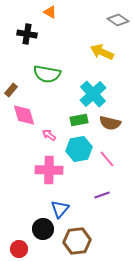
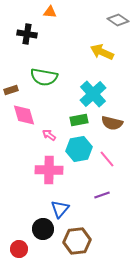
orange triangle: rotated 24 degrees counterclockwise
green semicircle: moved 3 px left, 3 px down
brown rectangle: rotated 32 degrees clockwise
brown semicircle: moved 2 px right
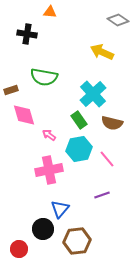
green rectangle: rotated 66 degrees clockwise
pink cross: rotated 12 degrees counterclockwise
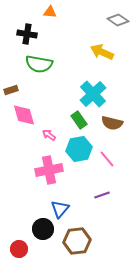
green semicircle: moved 5 px left, 13 px up
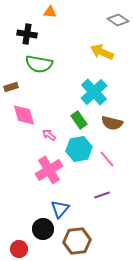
brown rectangle: moved 3 px up
cyan cross: moved 1 px right, 2 px up
pink cross: rotated 20 degrees counterclockwise
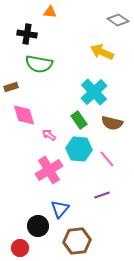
cyan hexagon: rotated 15 degrees clockwise
black circle: moved 5 px left, 3 px up
red circle: moved 1 px right, 1 px up
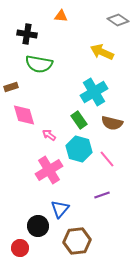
orange triangle: moved 11 px right, 4 px down
cyan cross: rotated 12 degrees clockwise
cyan hexagon: rotated 10 degrees clockwise
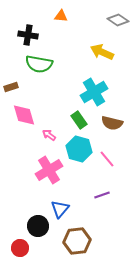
black cross: moved 1 px right, 1 px down
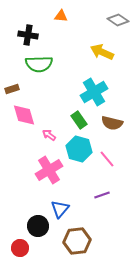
green semicircle: rotated 12 degrees counterclockwise
brown rectangle: moved 1 px right, 2 px down
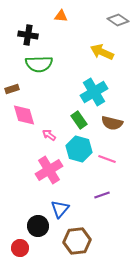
pink line: rotated 30 degrees counterclockwise
